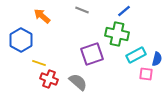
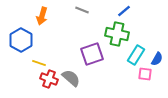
orange arrow: rotated 114 degrees counterclockwise
cyan rectangle: rotated 30 degrees counterclockwise
blue semicircle: rotated 16 degrees clockwise
pink square: moved 1 px left
gray semicircle: moved 7 px left, 4 px up
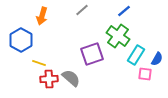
gray line: rotated 64 degrees counterclockwise
green cross: moved 1 px right, 2 px down; rotated 25 degrees clockwise
red cross: rotated 24 degrees counterclockwise
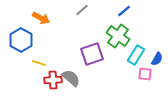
orange arrow: moved 1 px left, 2 px down; rotated 78 degrees counterclockwise
red cross: moved 4 px right, 1 px down
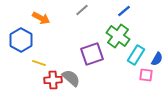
pink square: moved 1 px right, 1 px down
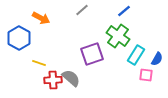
blue hexagon: moved 2 px left, 2 px up
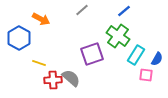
orange arrow: moved 1 px down
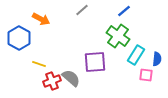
purple square: moved 3 px right, 8 px down; rotated 15 degrees clockwise
blue semicircle: rotated 24 degrees counterclockwise
yellow line: moved 1 px down
red cross: moved 1 px left, 1 px down; rotated 18 degrees counterclockwise
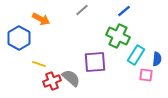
green cross: rotated 10 degrees counterclockwise
